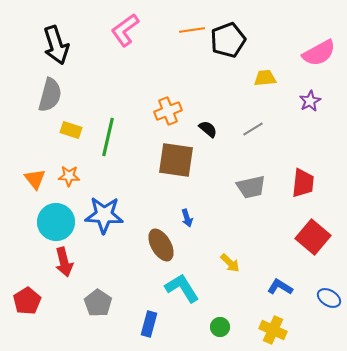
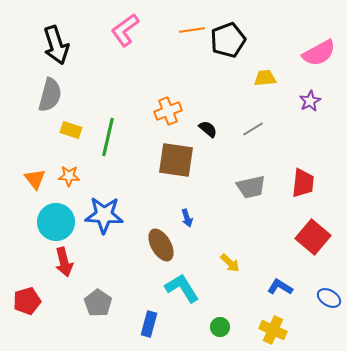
red pentagon: rotated 16 degrees clockwise
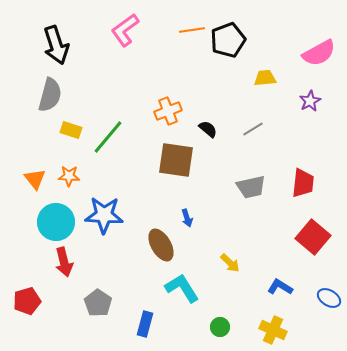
green line: rotated 27 degrees clockwise
blue rectangle: moved 4 px left
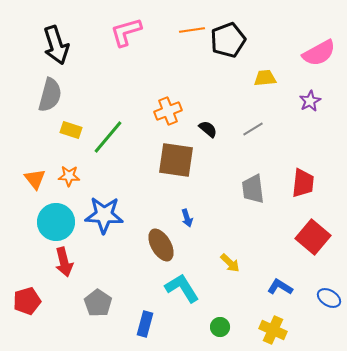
pink L-shape: moved 1 px right, 2 px down; rotated 20 degrees clockwise
gray trapezoid: moved 2 px right, 2 px down; rotated 96 degrees clockwise
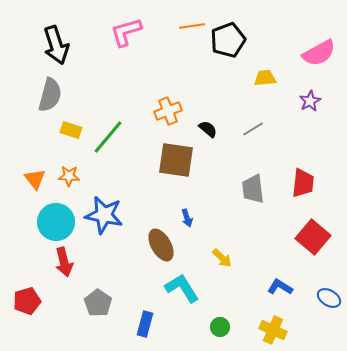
orange line: moved 4 px up
blue star: rotated 9 degrees clockwise
yellow arrow: moved 8 px left, 5 px up
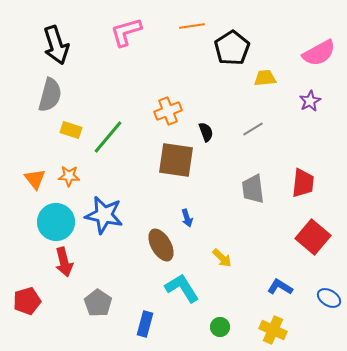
black pentagon: moved 4 px right, 8 px down; rotated 12 degrees counterclockwise
black semicircle: moved 2 px left, 3 px down; rotated 30 degrees clockwise
